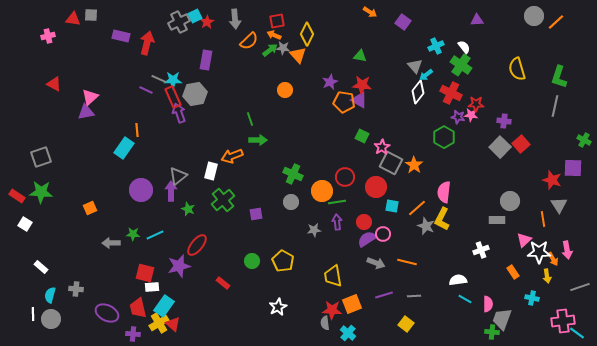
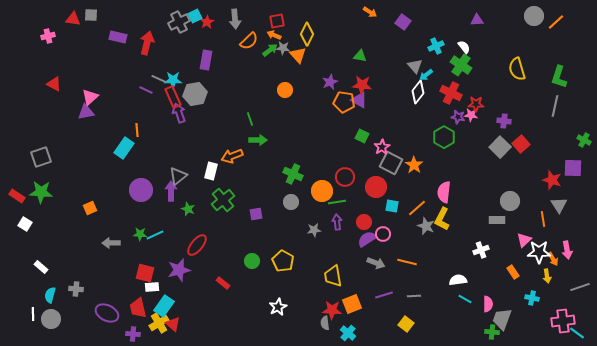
purple rectangle at (121, 36): moved 3 px left, 1 px down
green star at (133, 234): moved 7 px right
purple star at (179, 266): moved 4 px down
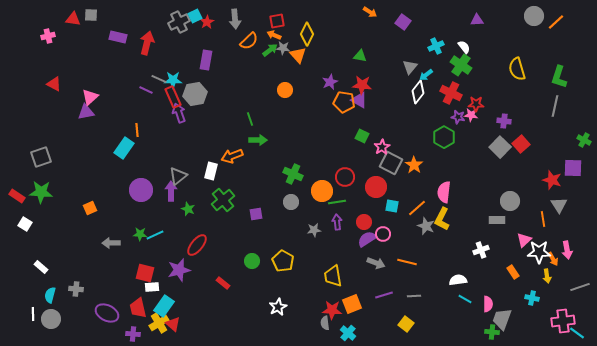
gray triangle at (415, 66): moved 5 px left, 1 px down; rotated 21 degrees clockwise
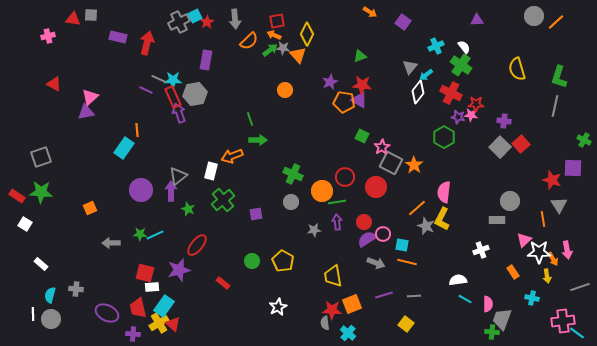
green triangle at (360, 56): rotated 32 degrees counterclockwise
cyan square at (392, 206): moved 10 px right, 39 px down
white rectangle at (41, 267): moved 3 px up
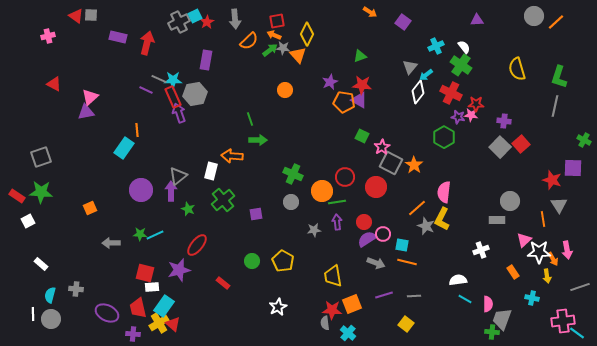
red triangle at (73, 19): moved 3 px right, 3 px up; rotated 28 degrees clockwise
orange arrow at (232, 156): rotated 25 degrees clockwise
white square at (25, 224): moved 3 px right, 3 px up; rotated 32 degrees clockwise
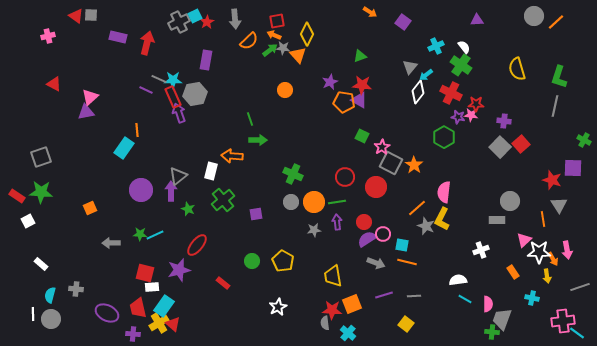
orange circle at (322, 191): moved 8 px left, 11 px down
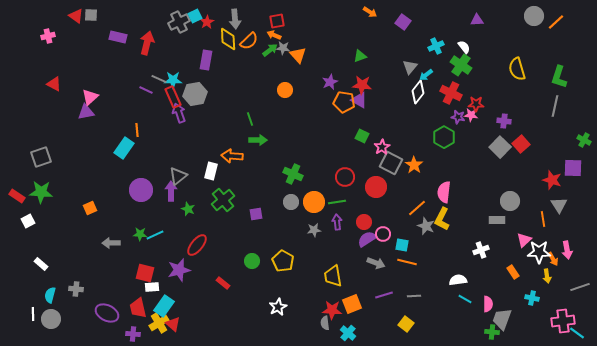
yellow diamond at (307, 34): moved 79 px left, 5 px down; rotated 30 degrees counterclockwise
